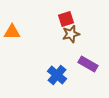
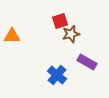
red square: moved 6 px left, 2 px down
orange triangle: moved 4 px down
purple rectangle: moved 1 px left, 2 px up
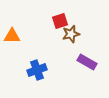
blue cross: moved 20 px left, 5 px up; rotated 30 degrees clockwise
